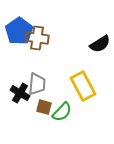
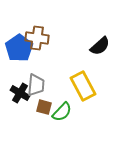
blue pentagon: moved 17 px down
black semicircle: moved 2 px down; rotated 10 degrees counterclockwise
gray trapezoid: moved 1 px left, 1 px down
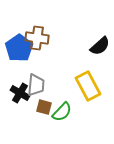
yellow rectangle: moved 5 px right
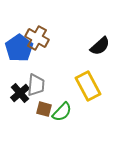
brown cross: rotated 20 degrees clockwise
black cross: rotated 18 degrees clockwise
brown square: moved 2 px down
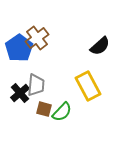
brown cross: rotated 25 degrees clockwise
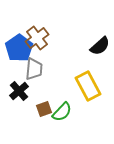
gray trapezoid: moved 2 px left, 16 px up
black cross: moved 1 px left, 2 px up
brown square: rotated 35 degrees counterclockwise
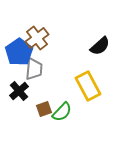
blue pentagon: moved 4 px down
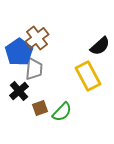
yellow rectangle: moved 10 px up
brown square: moved 4 px left, 1 px up
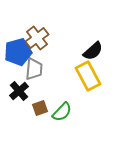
black semicircle: moved 7 px left, 5 px down
blue pentagon: moved 1 px left; rotated 20 degrees clockwise
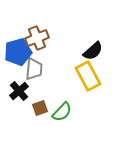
brown cross: rotated 15 degrees clockwise
